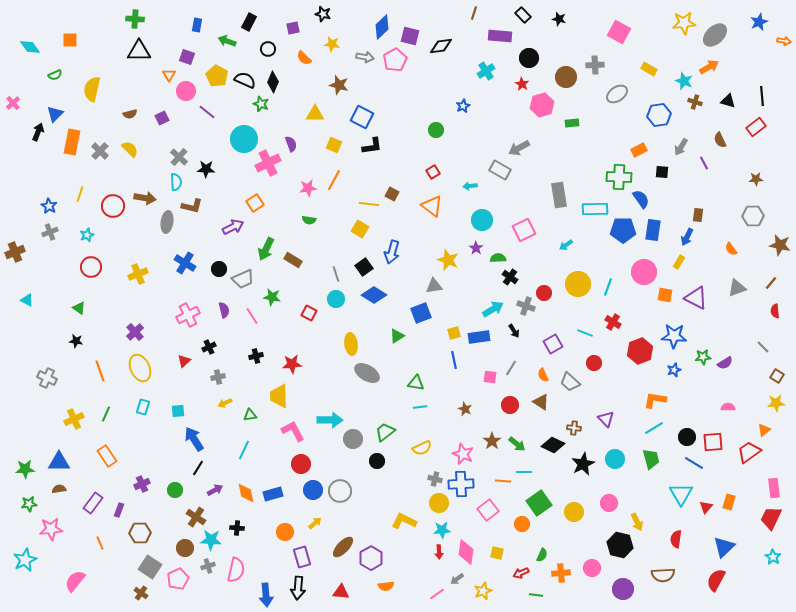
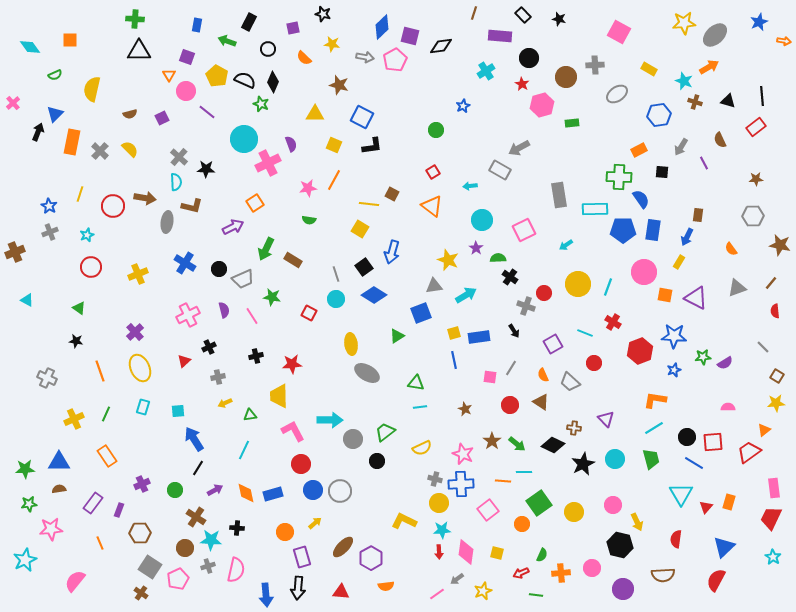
cyan arrow at (493, 309): moved 27 px left, 14 px up
pink circle at (609, 503): moved 4 px right, 2 px down
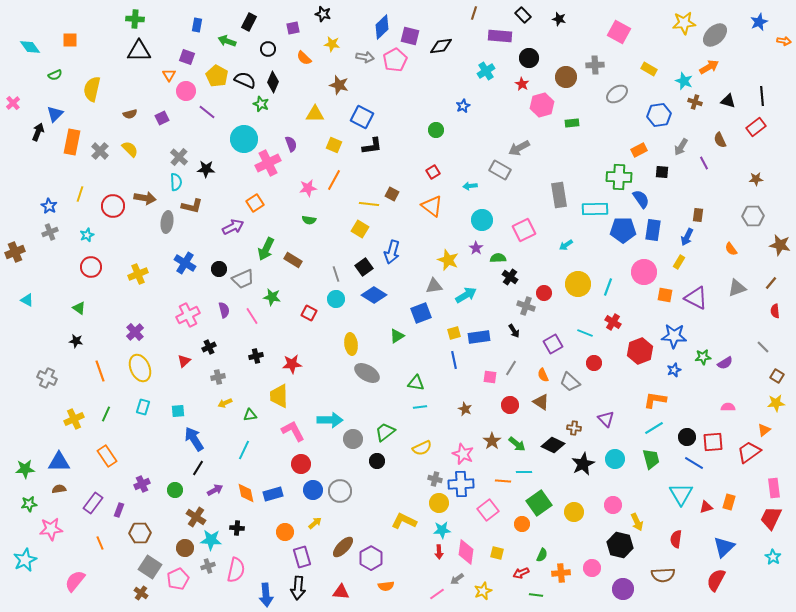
red triangle at (706, 507): rotated 32 degrees clockwise
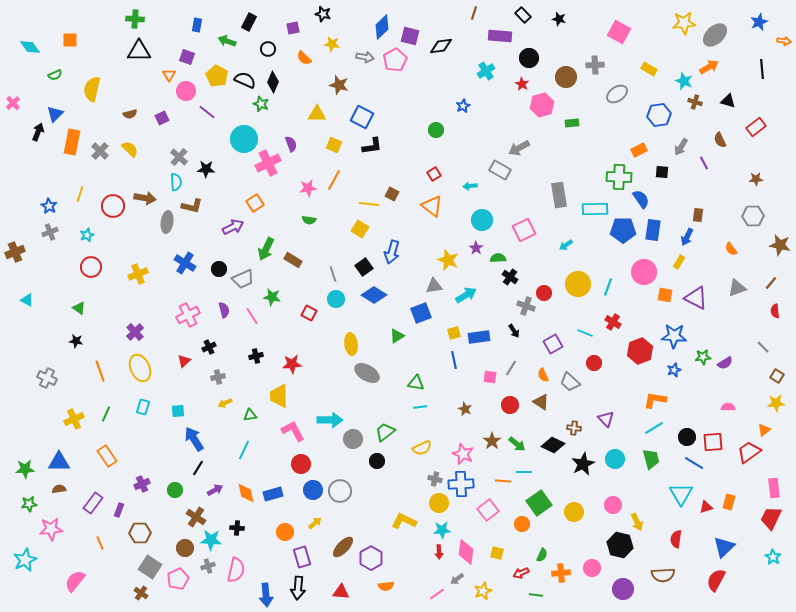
black line at (762, 96): moved 27 px up
yellow triangle at (315, 114): moved 2 px right
red square at (433, 172): moved 1 px right, 2 px down
gray line at (336, 274): moved 3 px left
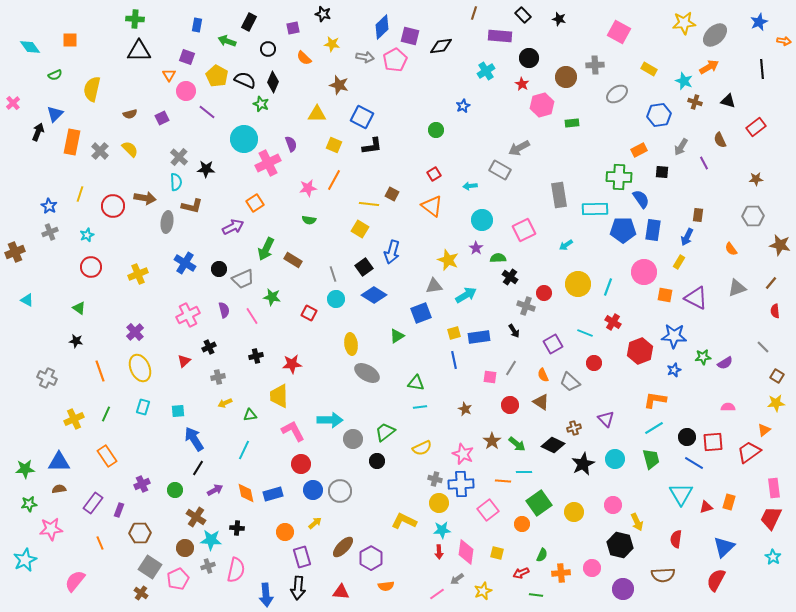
brown cross at (574, 428): rotated 24 degrees counterclockwise
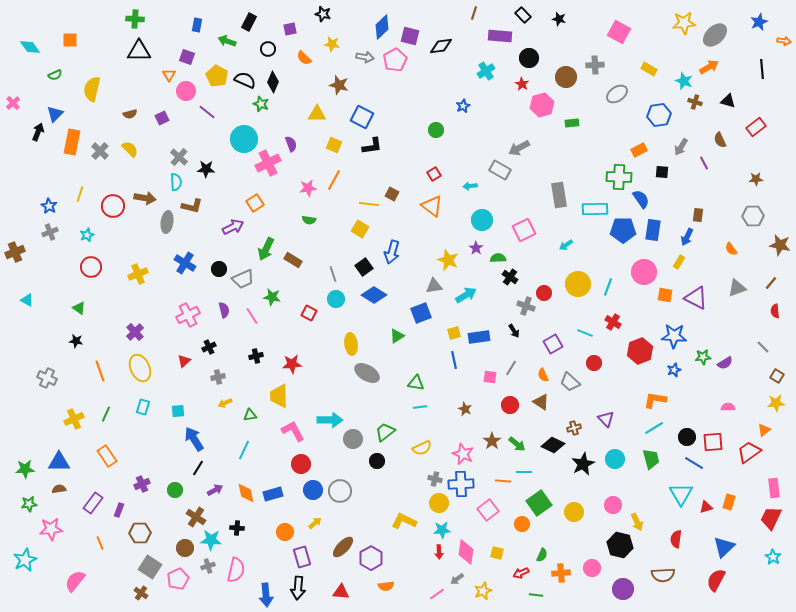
purple square at (293, 28): moved 3 px left, 1 px down
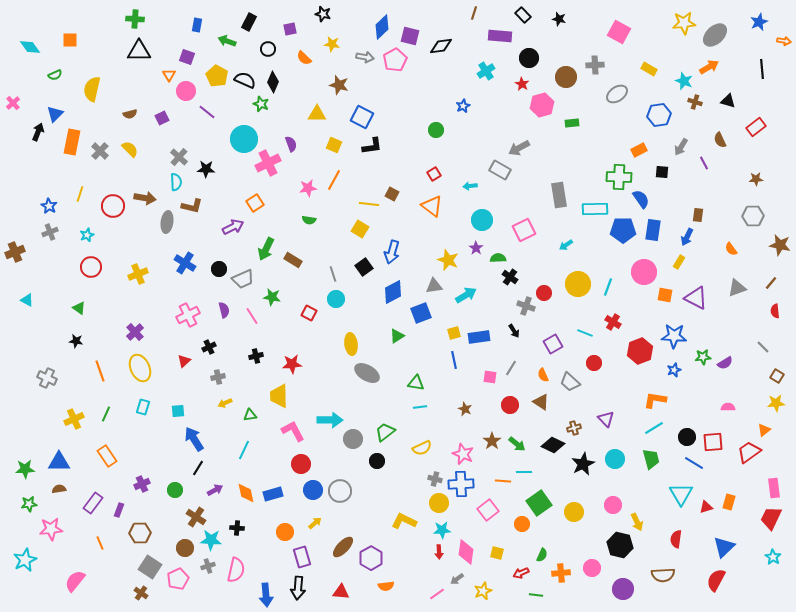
blue diamond at (374, 295): moved 19 px right, 3 px up; rotated 60 degrees counterclockwise
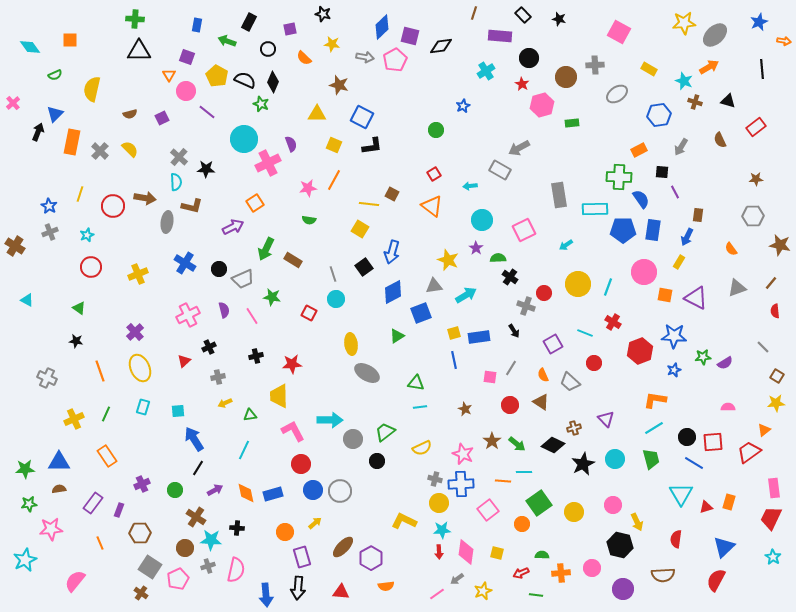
purple line at (704, 163): moved 29 px left, 29 px down
brown cross at (15, 252): moved 6 px up; rotated 36 degrees counterclockwise
green semicircle at (542, 555): rotated 112 degrees counterclockwise
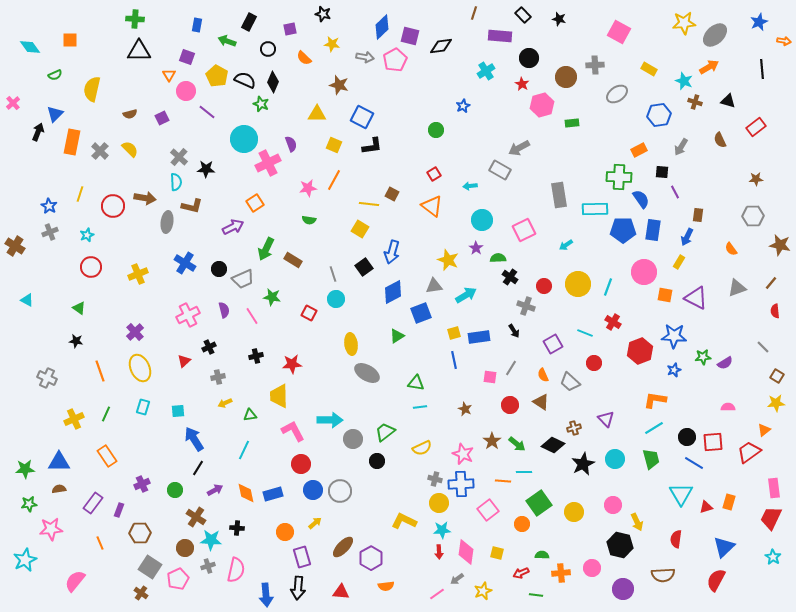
red circle at (544, 293): moved 7 px up
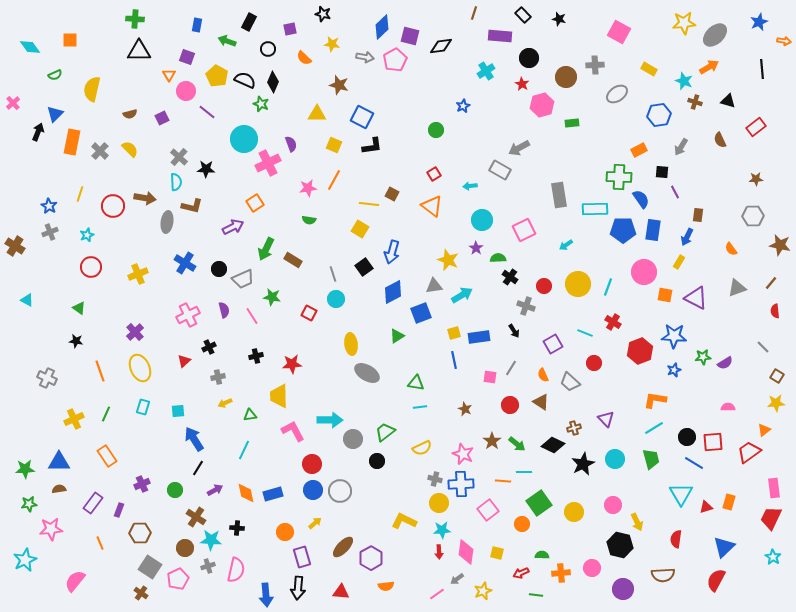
cyan arrow at (466, 295): moved 4 px left
red circle at (301, 464): moved 11 px right
